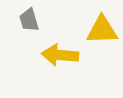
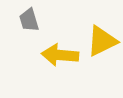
yellow triangle: moved 11 px down; rotated 24 degrees counterclockwise
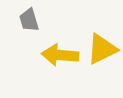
yellow triangle: moved 8 px down
